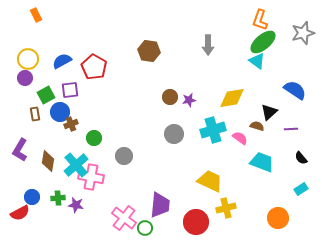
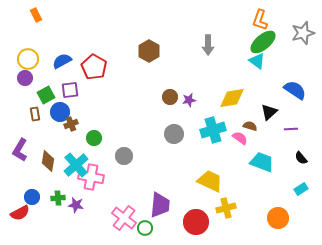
brown hexagon at (149, 51): rotated 20 degrees clockwise
brown semicircle at (257, 126): moved 7 px left
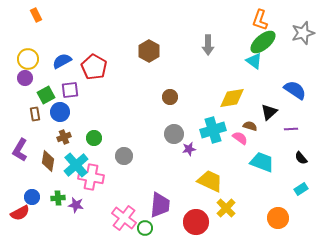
cyan triangle at (257, 61): moved 3 px left
purple star at (189, 100): moved 49 px down
brown cross at (71, 124): moved 7 px left, 13 px down
yellow cross at (226, 208): rotated 30 degrees counterclockwise
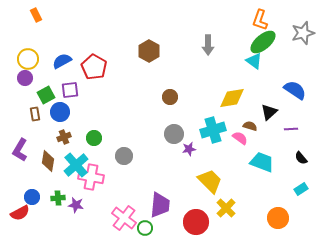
yellow trapezoid at (210, 181): rotated 20 degrees clockwise
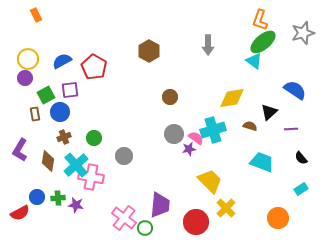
pink semicircle at (240, 138): moved 44 px left
blue circle at (32, 197): moved 5 px right
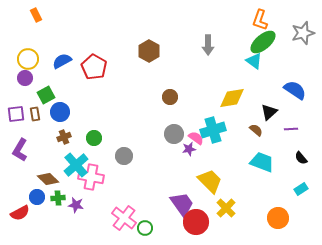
purple square at (70, 90): moved 54 px left, 24 px down
brown semicircle at (250, 126): moved 6 px right, 4 px down; rotated 24 degrees clockwise
brown diamond at (48, 161): moved 18 px down; rotated 55 degrees counterclockwise
purple trapezoid at (160, 205): moved 22 px right, 1 px up; rotated 40 degrees counterclockwise
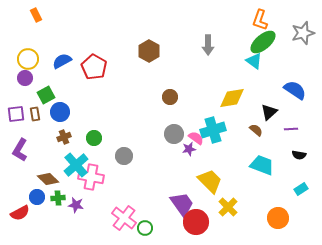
black semicircle at (301, 158): moved 2 px left, 3 px up; rotated 40 degrees counterclockwise
cyan trapezoid at (262, 162): moved 3 px down
yellow cross at (226, 208): moved 2 px right, 1 px up
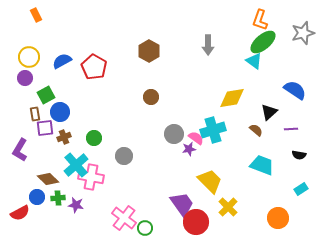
yellow circle at (28, 59): moved 1 px right, 2 px up
brown circle at (170, 97): moved 19 px left
purple square at (16, 114): moved 29 px right, 14 px down
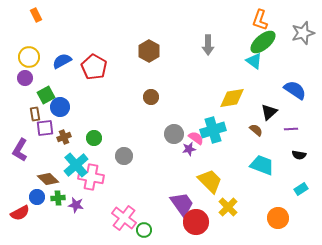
blue circle at (60, 112): moved 5 px up
green circle at (145, 228): moved 1 px left, 2 px down
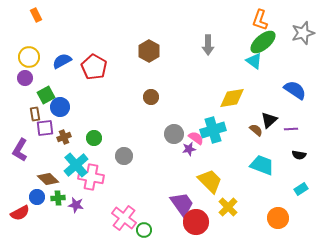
black triangle at (269, 112): moved 8 px down
